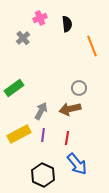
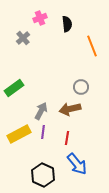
gray circle: moved 2 px right, 1 px up
purple line: moved 3 px up
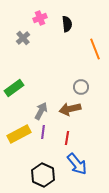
orange line: moved 3 px right, 3 px down
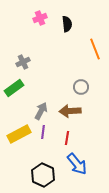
gray cross: moved 24 px down; rotated 16 degrees clockwise
brown arrow: moved 2 px down; rotated 10 degrees clockwise
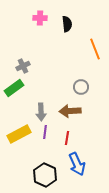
pink cross: rotated 24 degrees clockwise
gray cross: moved 4 px down
gray arrow: moved 1 px down; rotated 150 degrees clockwise
purple line: moved 2 px right
blue arrow: rotated 15 degrees clockwise
black hexagon: moved 2 px right
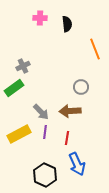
gray arrow: rotated 42 degrees counterclockwise
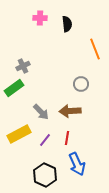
gray circle: moved 3 px up
purple line: moved 8 px down; rotated 32 degrees clockwise
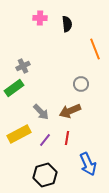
brown arrow: rotated 20 degrees counterclockwise
blue arrow: moved 11 px right
black hexagon: rotated 20 degrees clockwise
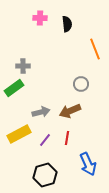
gray cross: rotated 24 degrees clockwise
gray arrow: rotated 60 degrees counterclockwise
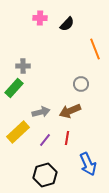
black semicircle: rotated 49 degrees clockwise
green rectangle: rotated 12 degrees counterclockwise
yellow rectangle: moved 1 px left, 2 px up; rotated 15 degrees counterclockwise
